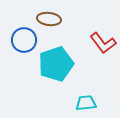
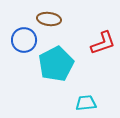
red L-shape: rotated 72 degrees counterclockwise
cyan pentagon: rotated 8 degrees counterclockwise
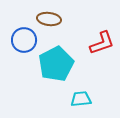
red L-shape: moved 1 px left
cyan trapezoid: moved 5 px left, 4 px up
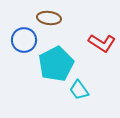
brown ellipse: moved 1 px up
red L-shape: rotated 52 degrees clockwise
cyan trapezoid: moved 2 px left, 9 px up; rotated 120 degrees counterclockwise
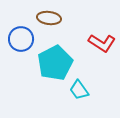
blue circle: moved 3 px left, 1 px up
cyan pentagon: moved 1 px left, 1 px up
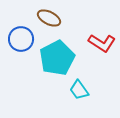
brown ellipse: rotated 20 degrees clockwise
cyan pentagon: moved 2 px right, 5 px up
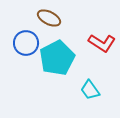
blue circle: moved 5 px right, 4 px down
cyan trapezoid: moved 11 px right
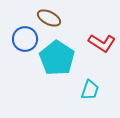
blue circle: moved 1 px left, 4 px up
cyan pentagon: rotated 12 degrees counterclockwise
cyan trapezoid: rotated 125 degrees counterclockwise
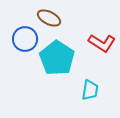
cyan trapezoid: rotated 10 degrees counterclockwise
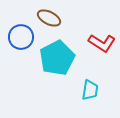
blue circle: moved 4 px left, 2 px up
cyan pentagon: rotated 12 degrees clockwise
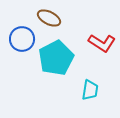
blue circle: moved 1 px right, 2 px down
cyan pentagon: moved 1 px left
